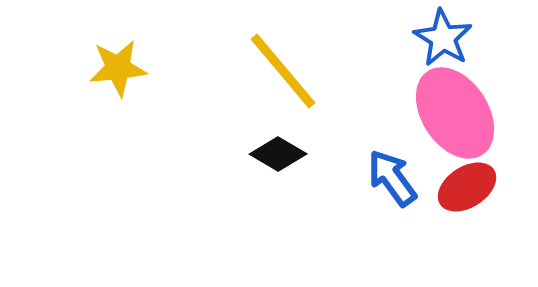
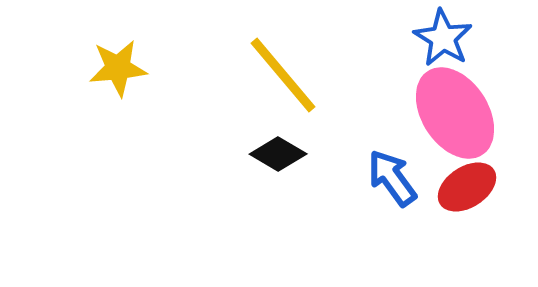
yellow line: moved 4 px down
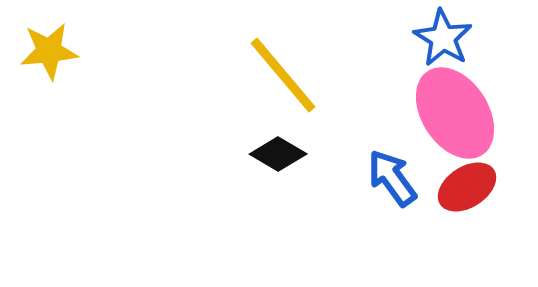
yellow star: moved 69 px left, 17 px up
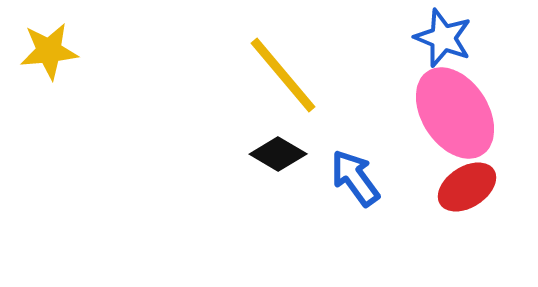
blue star: rotated 10 degrees counterclockwise
blue arrow: moved 37 px left
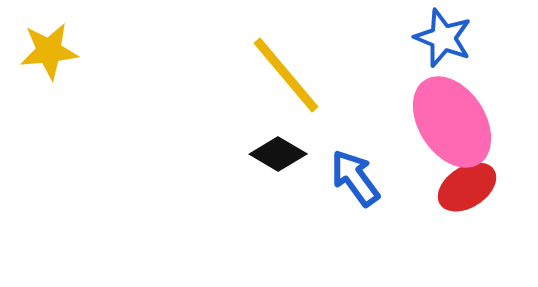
yellow line: moved 3 px right
pink ellipse: moved 3 px left, 9 px down
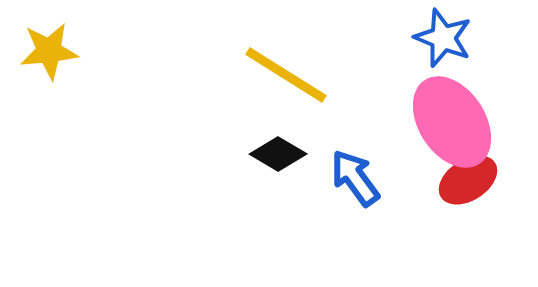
yellow line: rotated 18 degrees counterclockwise
red ellipse: moved 1 px right, 7 px up
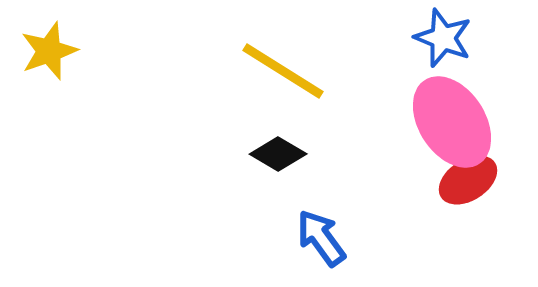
yellow star: rotated 14 degrees counterclockwise
yellow line: moved 3 px left, 4 px up
blue arrow: moved 34 px left, 60 px down
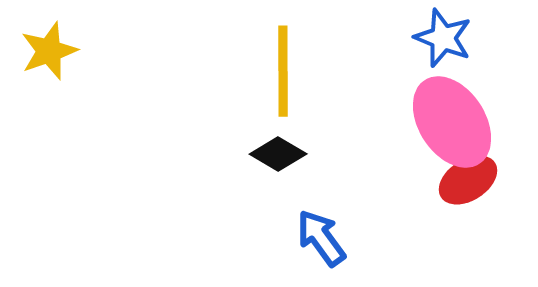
yellow line: rotated 58 degrees clockwise
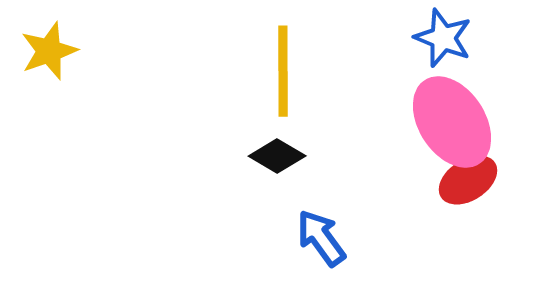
black diamond: moved 1 px left, 2 px down
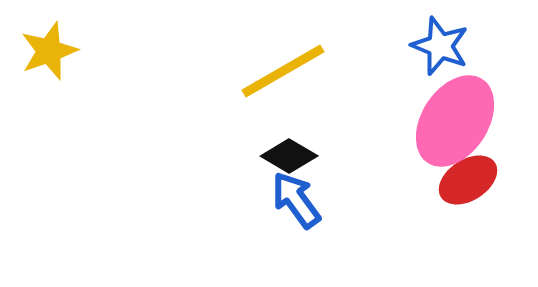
blue star: moved 3 px left, 8 px down
yellow line: rotated 60 degrees clockwise
pink ellipse: moved 3 px right, 1 px up; rotated 66 degrees clockwise
black diamond: moved 12 px right
blue arrow: moved 25 px left, 38 px up
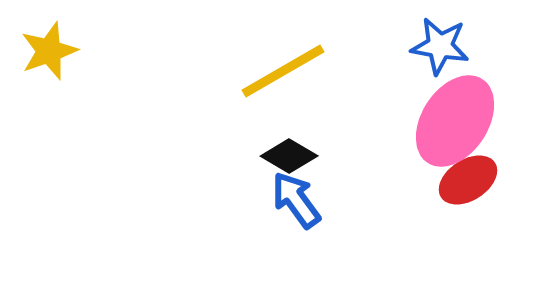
blue star: rotated 12 degrees counterclockwise
